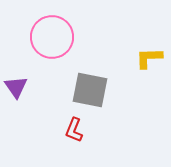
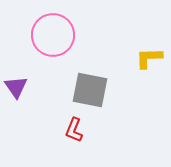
pink circle: moved 1 px right, 2 px up
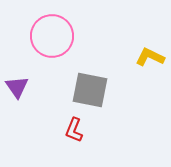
pink circle: moved 1 px left, 1 px down
yellow L-shape: moved 1 px right, 1 px up; rotated 28 degrees clockwise
purple triangle: moved 1 px right
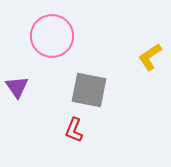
yellow L-shape: rotated 60 degrees counterclockwise
gray square: moved 1 px left
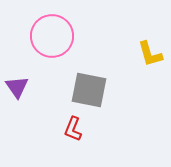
yellow L-shape: moved 3 px up; rotated 72 degrees counterclockwise
red L-shape: moved 1 px left, 1 px up
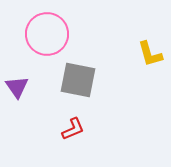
pink circle: moved 5 px left, 2 px up
gray square: moved 11 px left, 10 px up
red L-shape: rotated 135 degrees counterclockwise
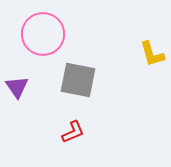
pink circle: moved 4 px left
yellow L-shape: moved 2 px right
red L-shape: moved 3 px down
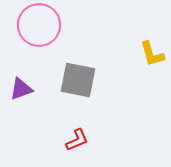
pink circle: moved 4 px left, 9 px up
purple triangle: moved 4 px right, 2 px down; rotated 45 degrees clockwise
red L-shape: moved 4 px right, 8 px down
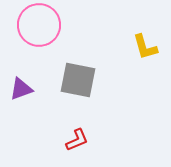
yellow L-shape: moved 7 px left, 7 px up
